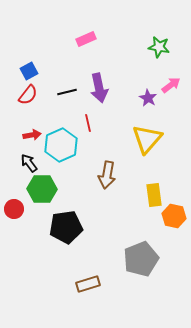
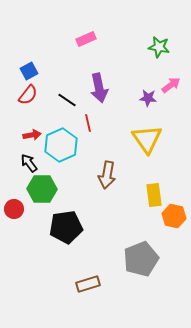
black line: moved 8 px down; rotated 48 degrees clockwise
purple star: rotated 24 degrees counterclockwise
yellow triangle: rotated 16 degrees counterclockwise
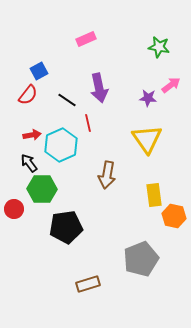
blue square: moved 10 px right
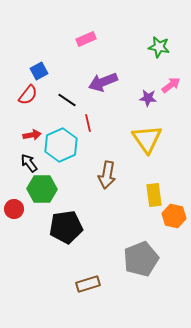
purple arrow: moved 4 px right, 6 px up; rotated 80 degrees clockwise
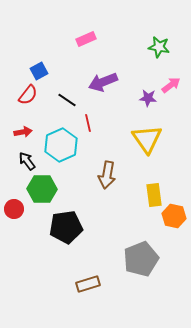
red arrow: moved 9 px left, 3 px up
black arrow: moved 2 px left, 2 px up
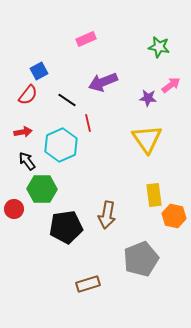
brown arrow: moved 40 px down
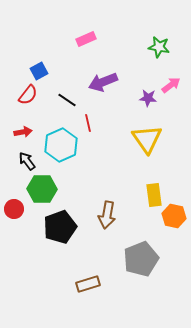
black pentagon: moved 6 px left; rotated 12 degrees counterclockwise
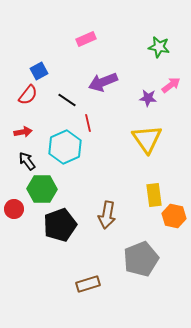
cyan hexagon: moved 4 px right, 2 px down
black pentagon: moved 2 px up
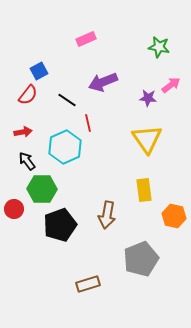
yellow rectangle: moved 10 px left, 5 px up
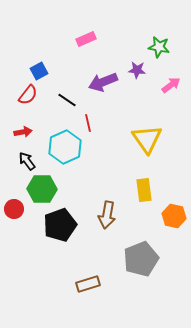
purple star: moved 11 px left, 28 px up
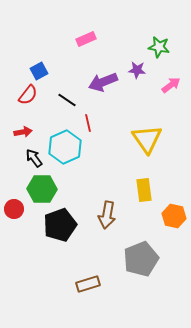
black arrow: moved 7 px right, 3 px up
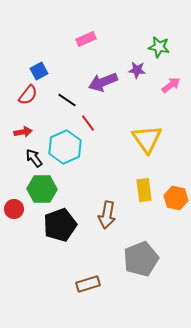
red line: rotated 24 degrees counterclockwise
orange hexagon: moved 2 px right, 18 px up
